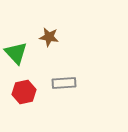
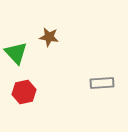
gray rectangle: moved 38 px right
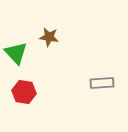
red hexagon: rotated 20 degrees clockwise
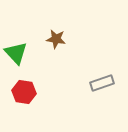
brown star: moved 7 px right, 2 px down
gray rectangle: rotated 15 degrees counterclockwise
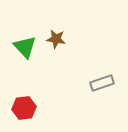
green triangle: moved 9 px right, 6 px up
red hexagon: moved 16 px down; rotated 15 degrees counterclockwise
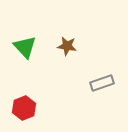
brown star: moved 11 px right, 7 px down
red hexagon: rotated 15 degrees counterclockwise
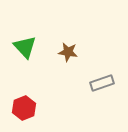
brown star: moved 1 px right, 6 px down
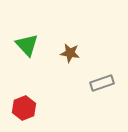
green triangle: moved 2 px right, 2 px up
brown star: moved 2 px right, 1 px down
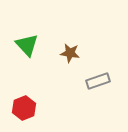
gray rectangle: moved 4 px left, 2 px up
